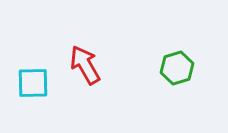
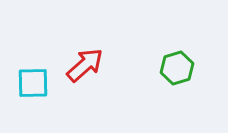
red arrow: rotated 78 degrees clockwise
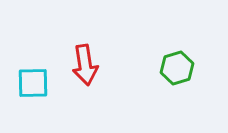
red arrow: rotated 123 degrees clockwise
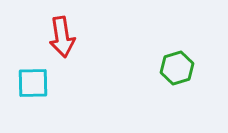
red arrow: moved 23 px left, 28 px up
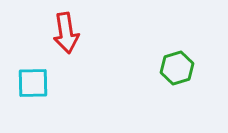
red arrow: moved 4 px right, 4 px up
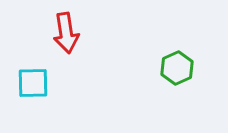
green hexagon: rotated 8 degrees counterclockwise
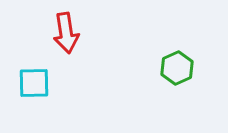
cyan square: moved 1 px right
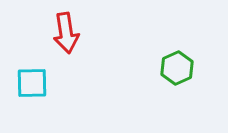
cyan square: moved 2 px left
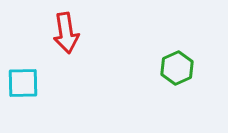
cyan square: moved 9 px left
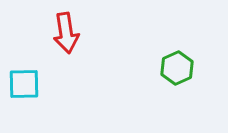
cyan square: moved 1 px right, 1 px down
